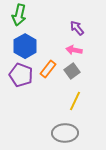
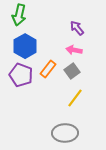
yellow line: moved 3 px up; rotated 12 degrees clockwise
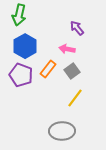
pink arrow: moved 7 px left, 1 px up
gray ellipse: moved 3 px left, 2 px up
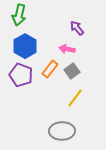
orange rectangle: moved 2 px right
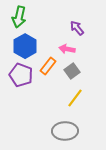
green arrow: moved 2 px down
orange rectangle: moved 2 px left, 3 px up
gray ellipse: moved 3 px right
